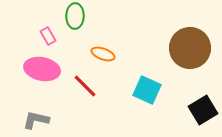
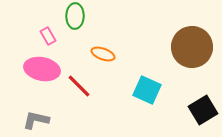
brown circle: moved 2 px right, 1 px up
red line: moved 6 px left
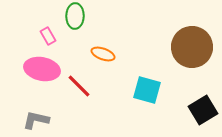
cyan square: rotated 8 degrees counterclockwise
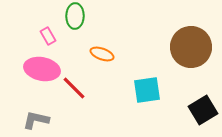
brown circle: moved 1 px left
orange ellipse: moved 1 px left
red line: moved 5 px left, 2 px down
cyan square: rotated 24 degrees counterclockwise
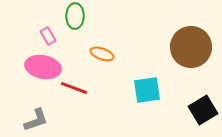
pink ellipse: moved 1 px right, 2 px up
red line: rotated 24 degrees counterclockwise
gray L-shape: rotated 148 degrees clockwise
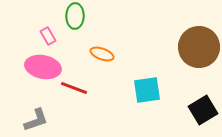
brown circle: moved 8 px right
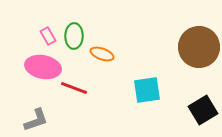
green ellipse: moved 1 px left, 20 px down
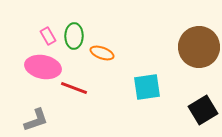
orange ellipse: moved 1 px up
cyan square: moved 3 px up
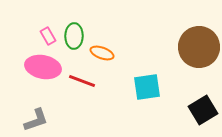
red line: moved 8 px right, 7 px up
